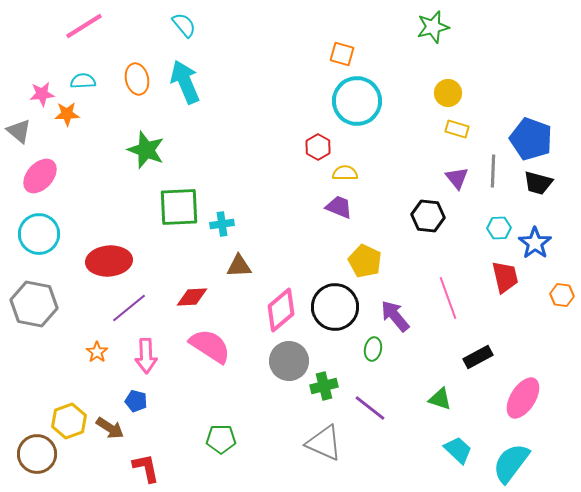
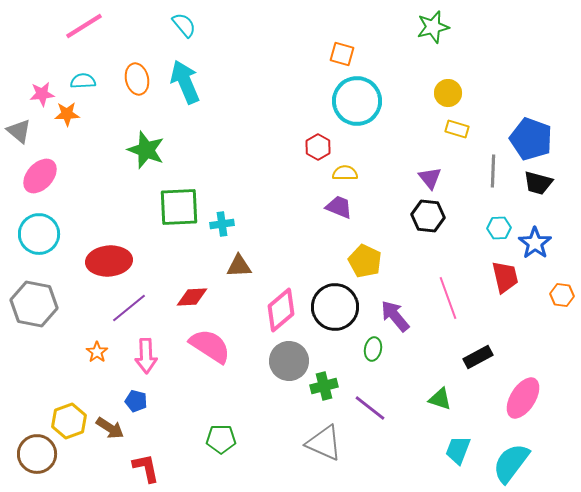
purple triangle at (457, 178): moved 27 px left
cyan trapezoid at (458, 450): rotated 112 degrees counterclockwise
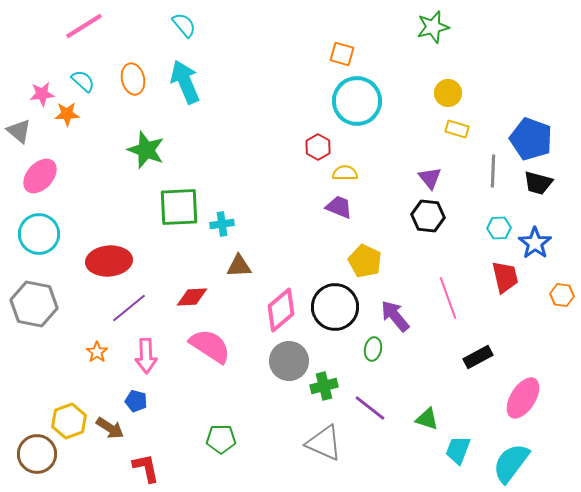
orange ellipse at (137, 79): moved 4 px left
cyan semicircle at (83, 81): rotated 45 degrees clockwise
green triangle at (440, 399): moved 13 px left, 20 px down
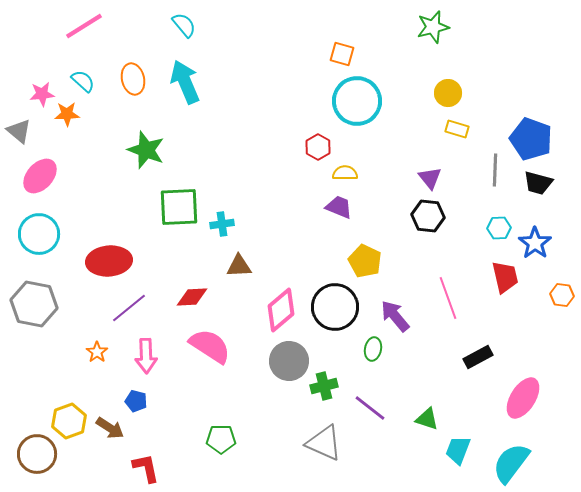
gray line at (493, 171): moved 2 px right, 1 px up
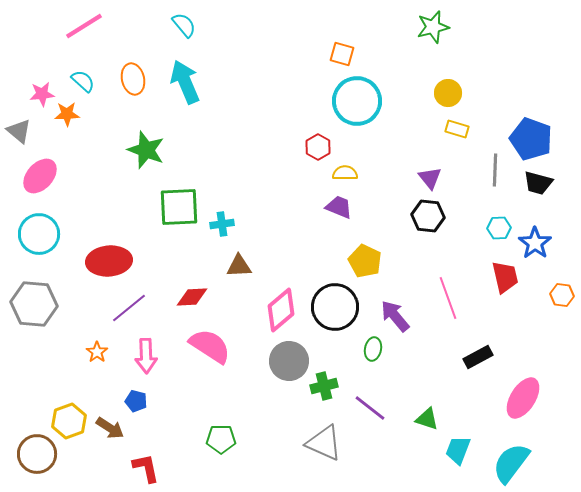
gray hexagon at (34, 304): rotated 6 degrees counterclockwise
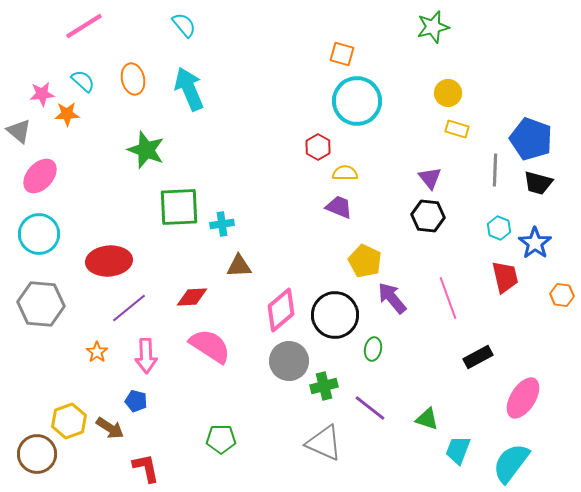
cyan arrow at (185, 82): moved 4 px right, 7 px down
cyan hexagon at (499, 228): rotated 25 degrees clockwise
gray hexagon at (34, 304): moved 7 px right
black circle at (335, 307): moved 8 px down
purple arrow at (395, 316): moved 3 px left, 18 px up
